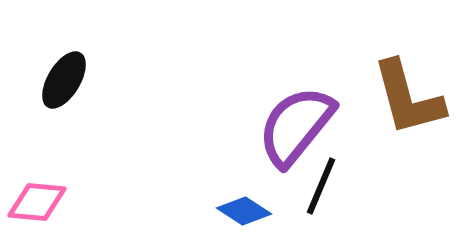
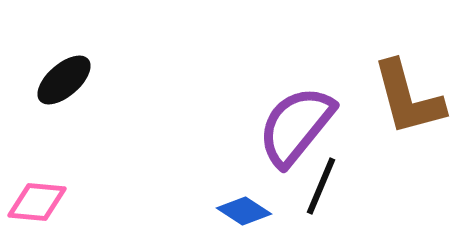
black ellipse: rotated 18 degrees clockwise
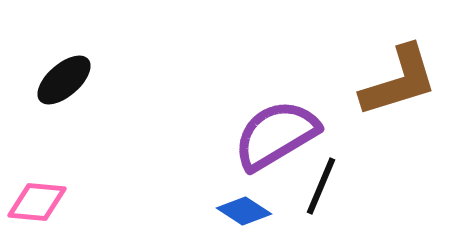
brown L-shape: moved 9 px left, 17 px up; rotated 92 degrees counterclockwise
purple semicircle: moved 20 px left, 9 px down; rotated 20 degrees clockwise
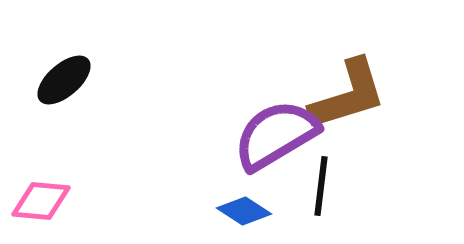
brown L-shape: moved 51 px left, 14 px down
black line: rotated 16 degrees counterclockwise
pink diamond: moved 4 px right, 1 px up
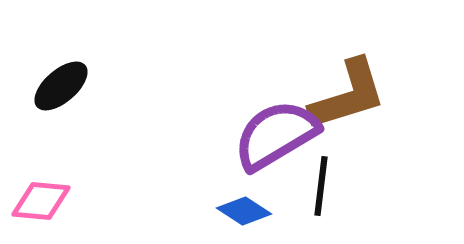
black ellipse: moved 3 px left, 6 px down
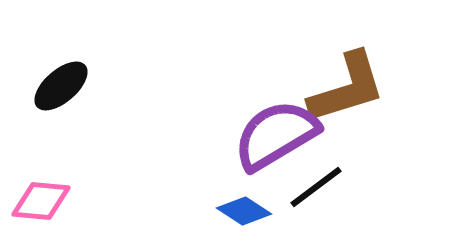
brown L-shape: moved 1 px left, 7 px up
black line: moved 5 px left, 1 px down; rotated 46 degrees clockwise
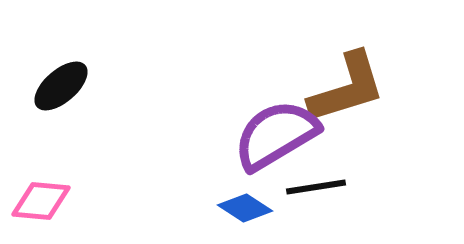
black line: rotated 28 degrees clockwise
blue diamond: moved 1 px right, 3 px up
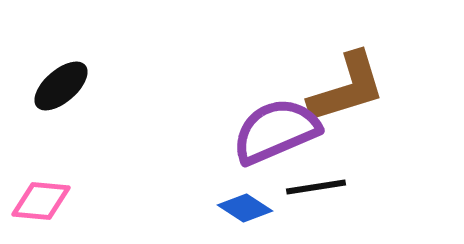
purple semicircle: moved 4 px up; rotated 8 degrees clockwise
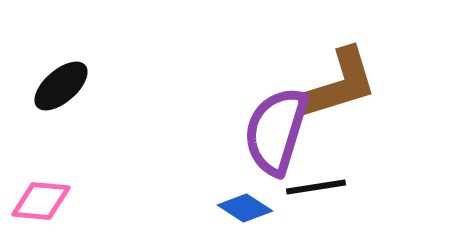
brown L-shape: moved 8 px left, 4 px up
purple semicircle: rotated 50 degrees counterclockwise
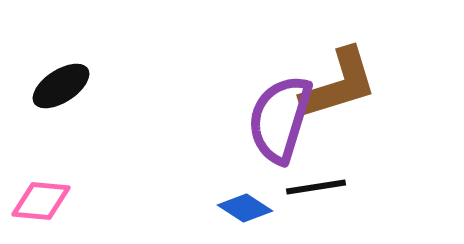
black ellipse: rotated 8 degrees clockwise
purple semicircle: moved 4 px right, 12 px up
